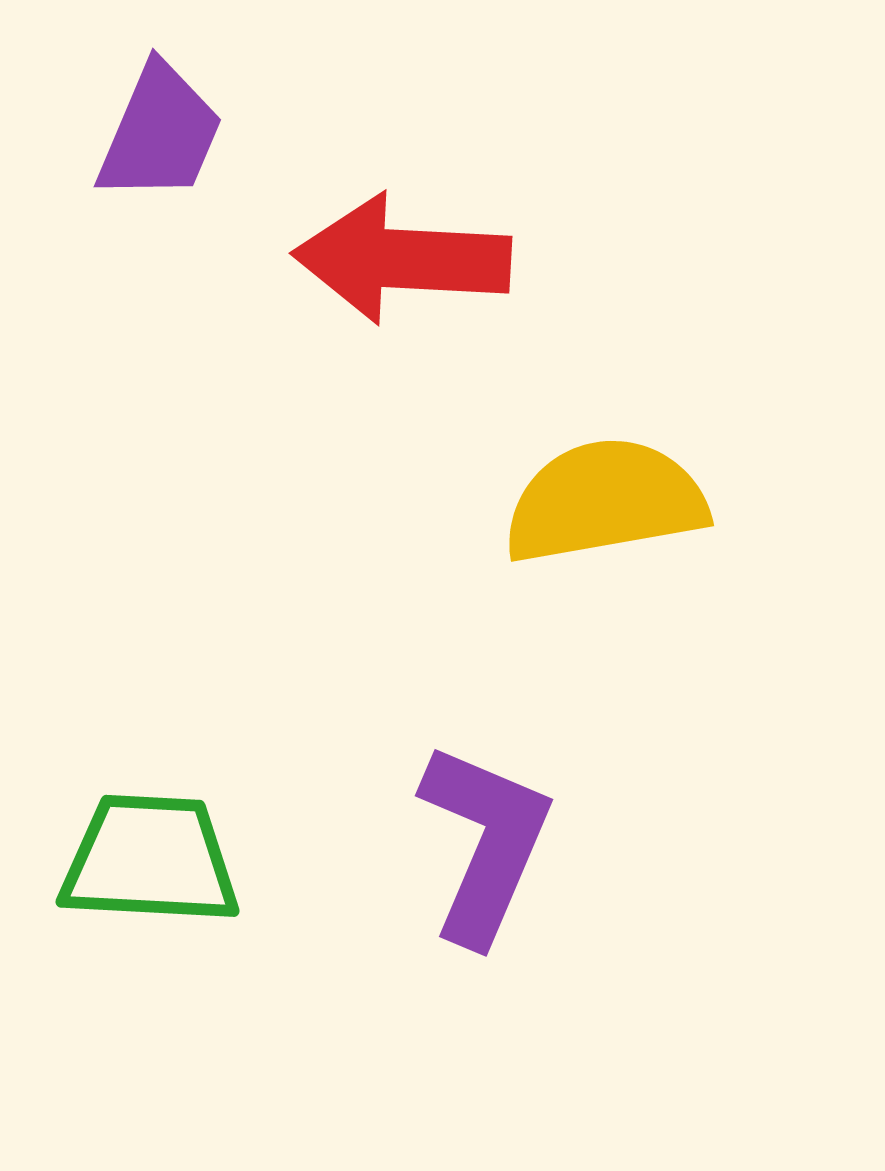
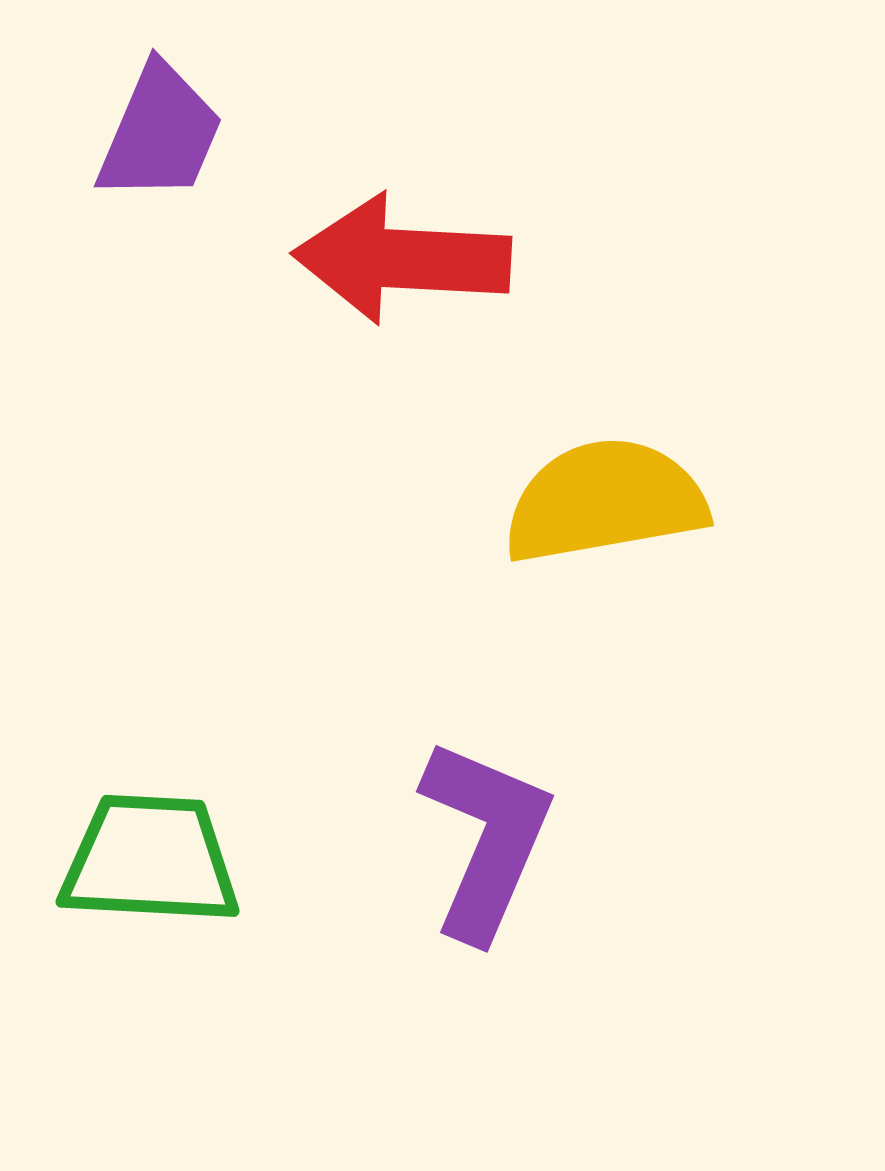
purple L-shape: moved 1 px right, 4 px up
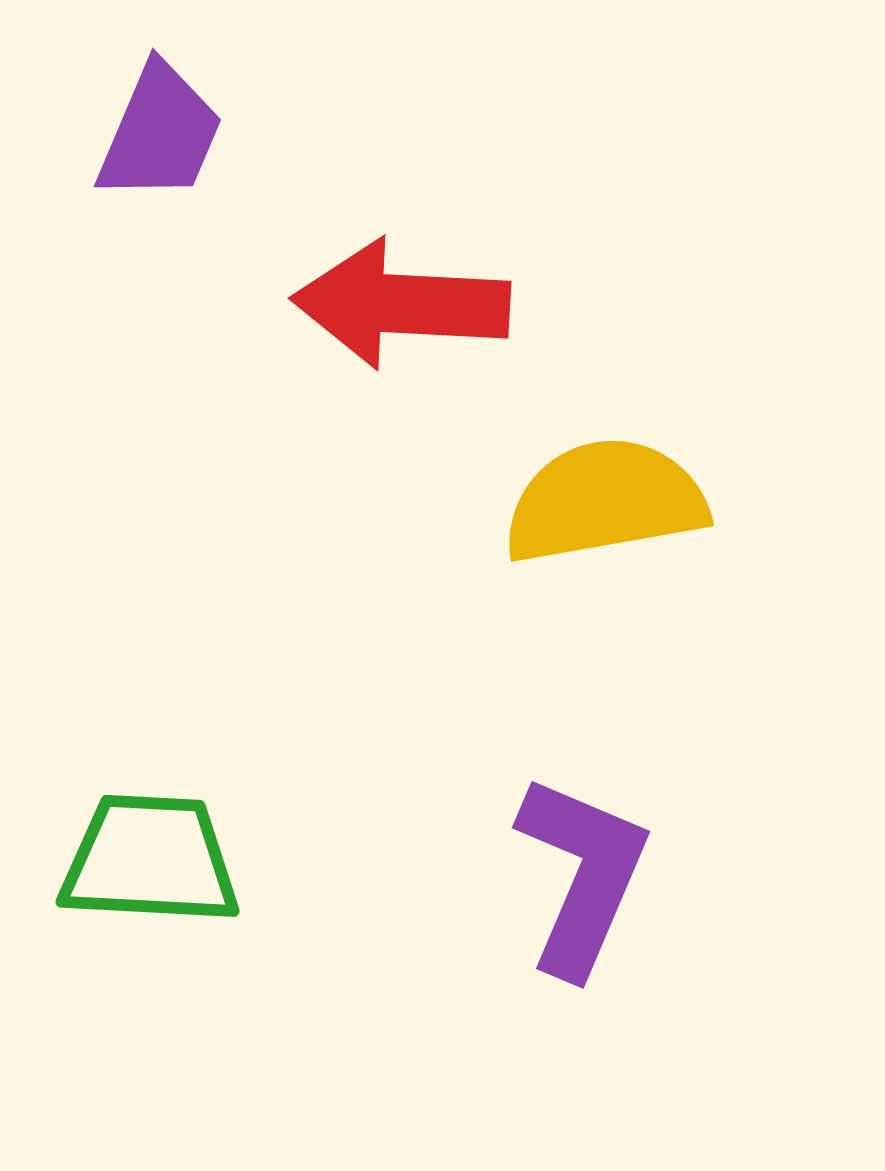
red arrow: moved 1 px left, 45 px down
purple L-shape: moved 96 px right, 36 px down
